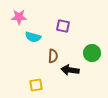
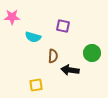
pink star: moved 7 px left
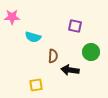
purple square: moved 12 px right
green circle: moved 1 px left, 1 px up
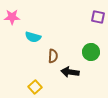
purple square: moved 23 px right, 9 px up
black arrow: moved 2 px down
yellow square: moved 1 px left, 2 px down; rotated 32 degrees counterclockwise
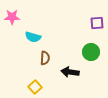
purple square: moved 1 px left, 6 px down; rotated 16 degrees counterclockwise
brown semicircle: moved 8 px left, 2 px down
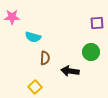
black arrow: moved 1 px up
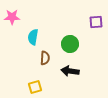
purple square: moved 1 px left, 1 px up
cyan semicircle: rotated 84 degrees clockwise
green circle: moved 21 px left, 8 px up
yellow square: rotated 24 degrees clockwise
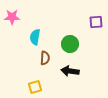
cyan semicircle: moved 2 px right
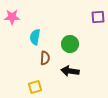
purple square: moved 2 px right, 5 px up
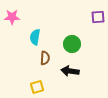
green circle: moved 2 px right
yellow square: moved 2 px right
